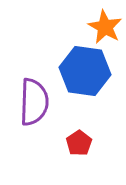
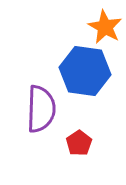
purple semicircle: moved 7 px right, 7 px down
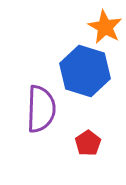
blue hexagon: rotated 9 degrees clockwise
red pentagon: moved 9 px right
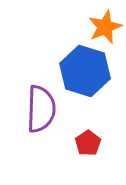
orange star: rotated 20 degrees clockwise
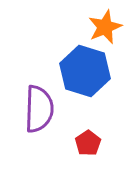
purple semicircle: moved 2 px left
